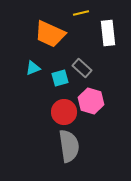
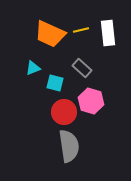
yellow line: moved 17 px down
cyan square: moved 5 px left, 5 px down; rotated 30 degrees clockwise
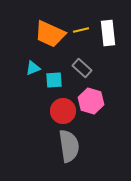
cyan square: moved 1 px left, 3 px up; rotated 18 degrees counterclockwise
red circle: moved 1 px left, 1 px up
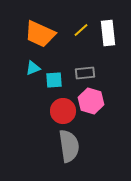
yellow line: rotated 28 degrees counterclockwise
orange trapezoid: moved 10 px left
gray rectangle: moved 3 px right, 5 px down; rotated 48 degrees counterclockwise
